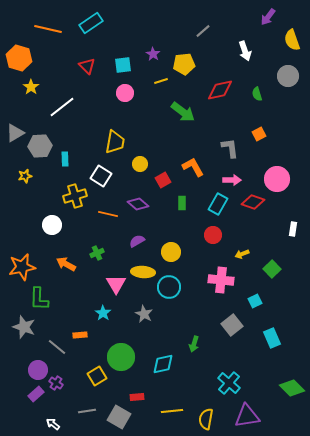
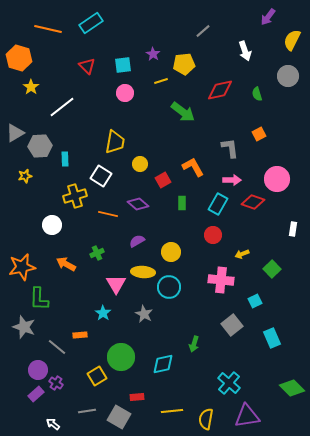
yellow semicircle at (292, 40): rotated 45 degrees clockwise
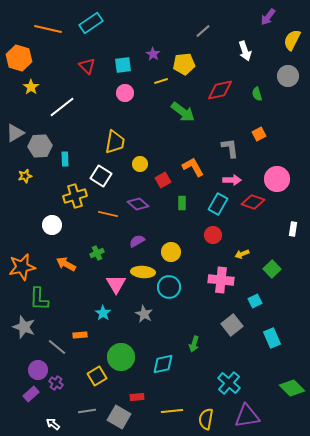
purple rectangle at (36, 394): moved 5 px left
